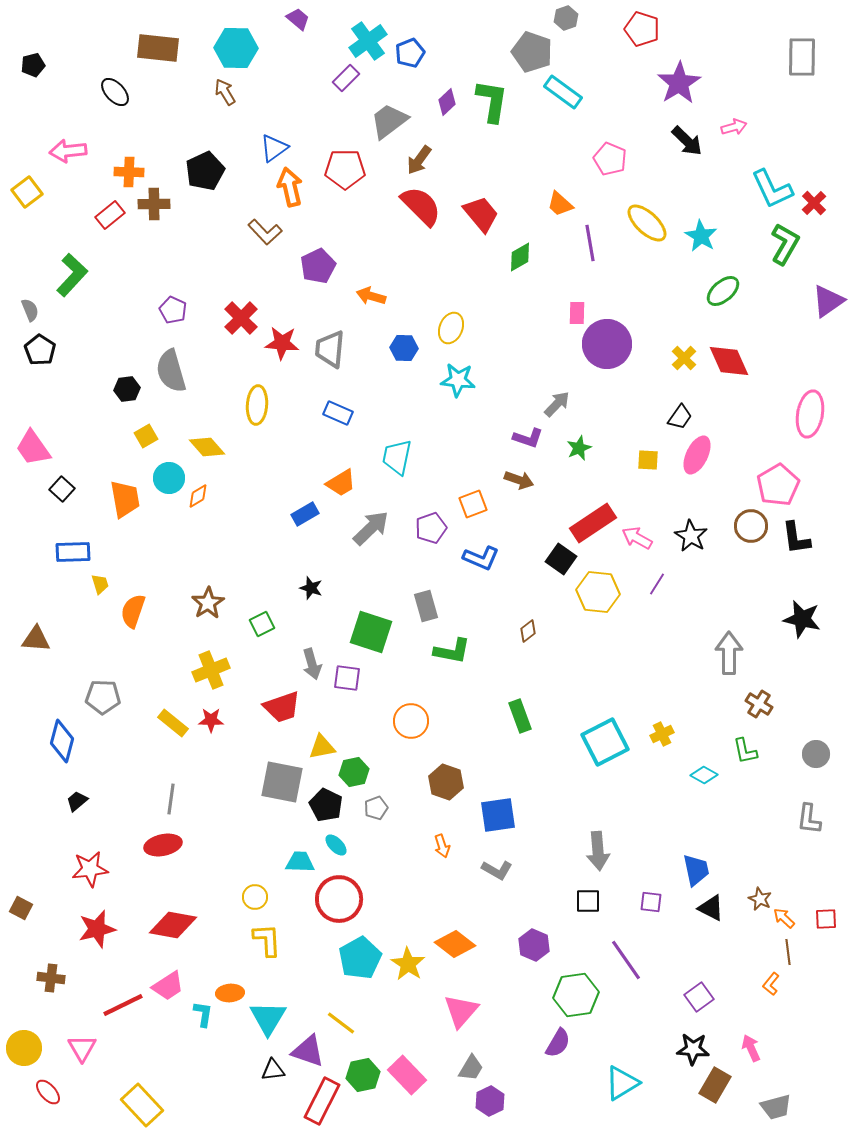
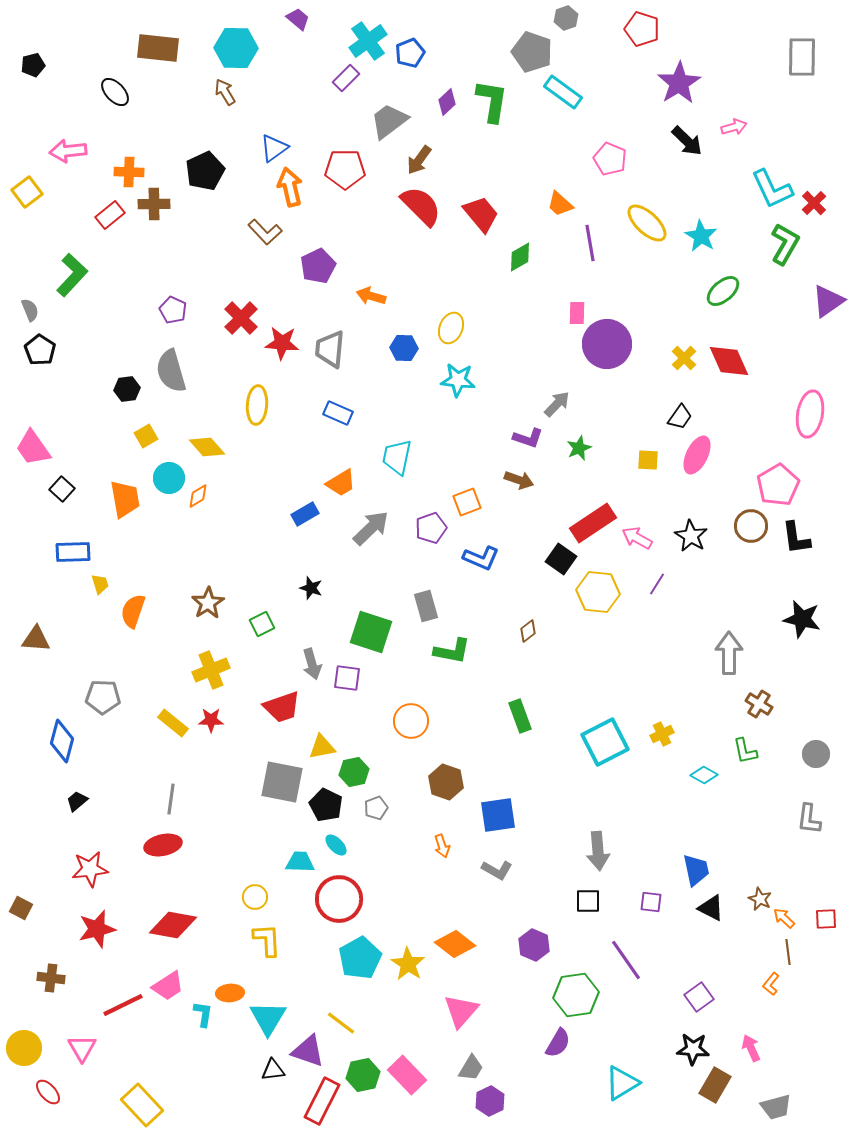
orange square at (473, 504): moved 6 px left, 2 px up
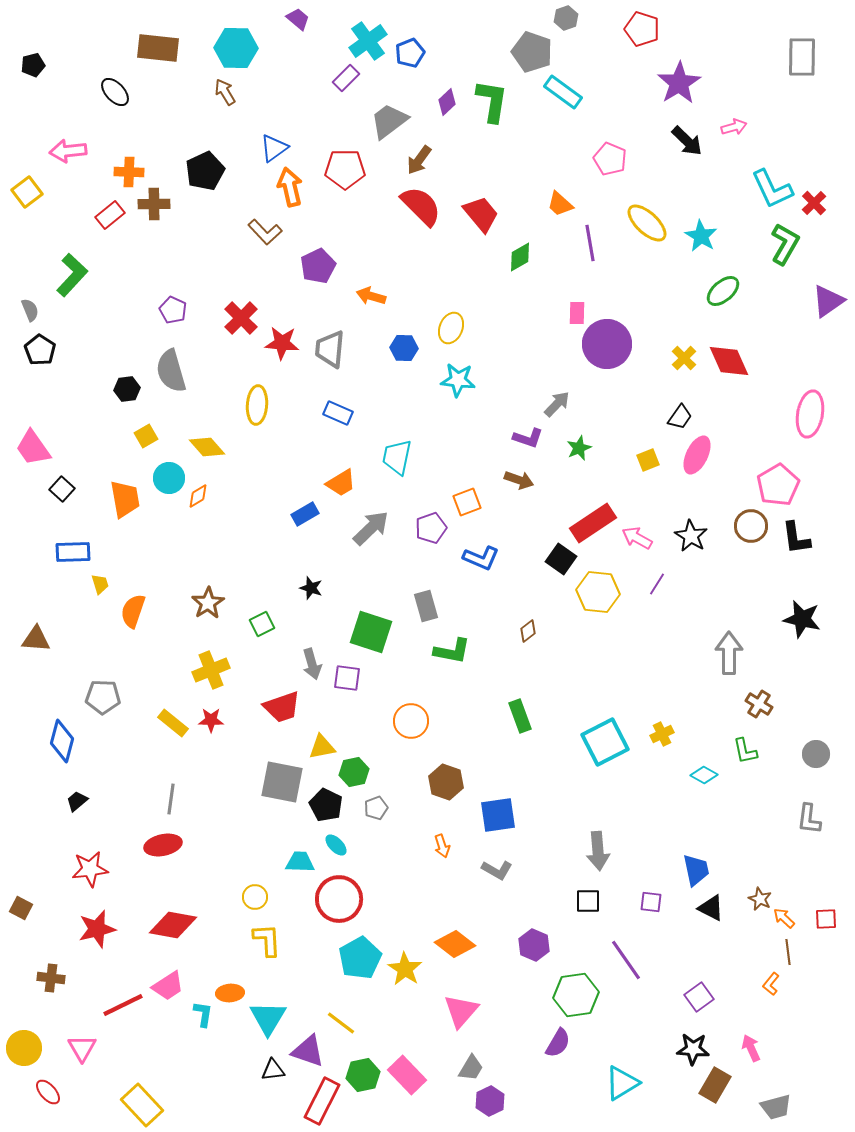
yellow square at (648, 460): rotated 25 degrees counterclockwise
yellow star at (408, 964): moved 3 px left, 5 px down
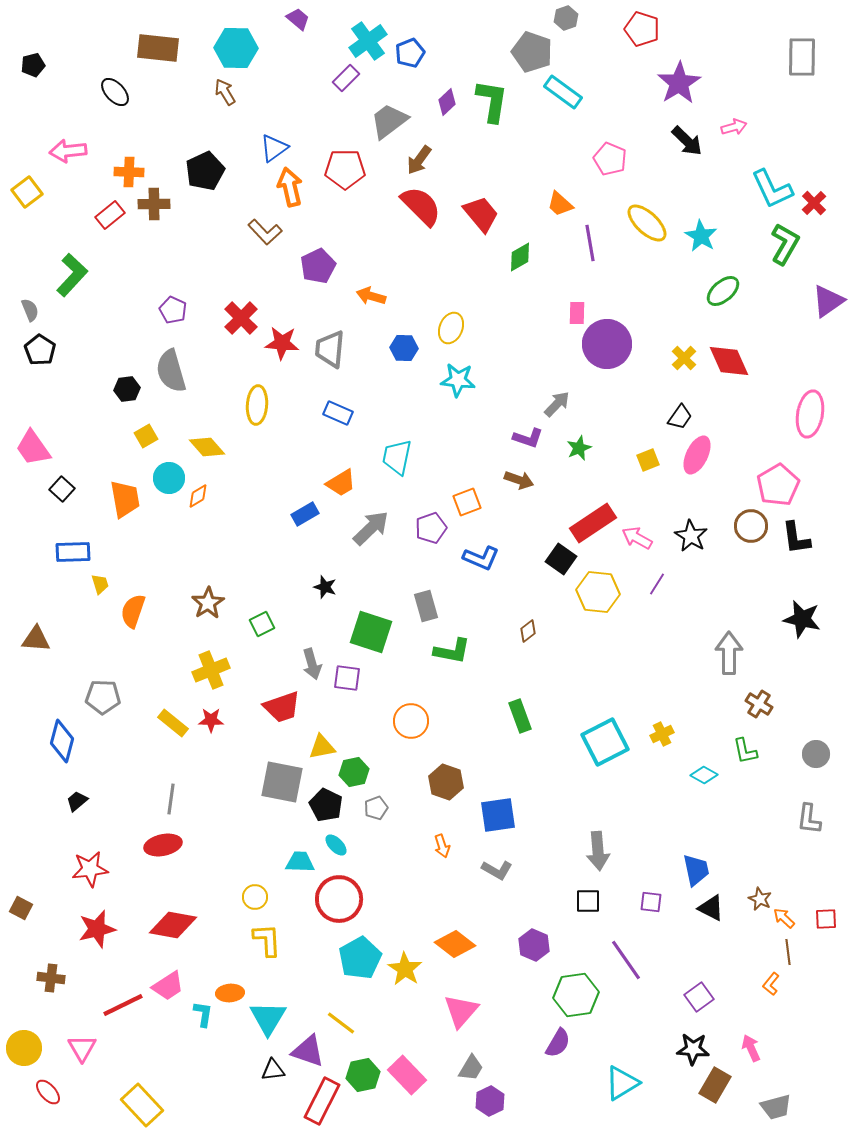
black star at (311, 588): moved 14 px right, 1 px up
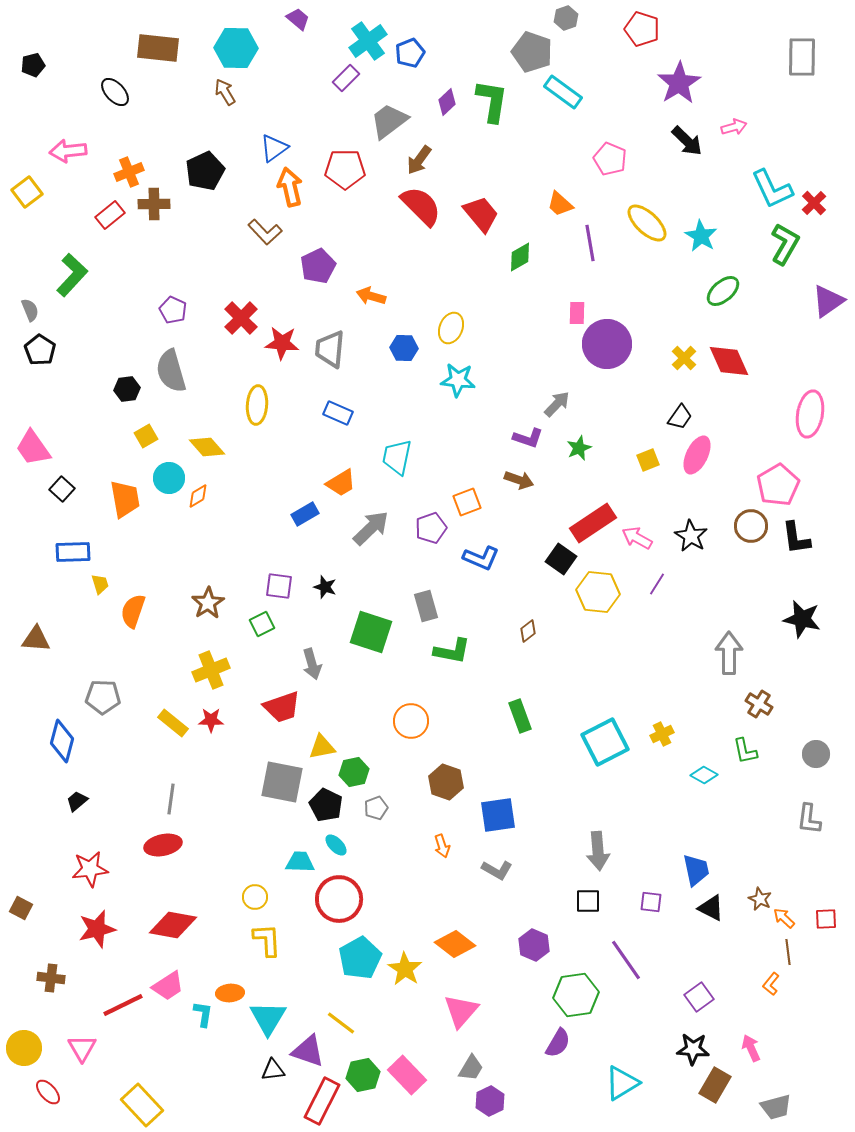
orange cross at (129, 172): rotated 24 degrees counterclockwise
purple square at (347, 678): moved 68 px left, 92 px up
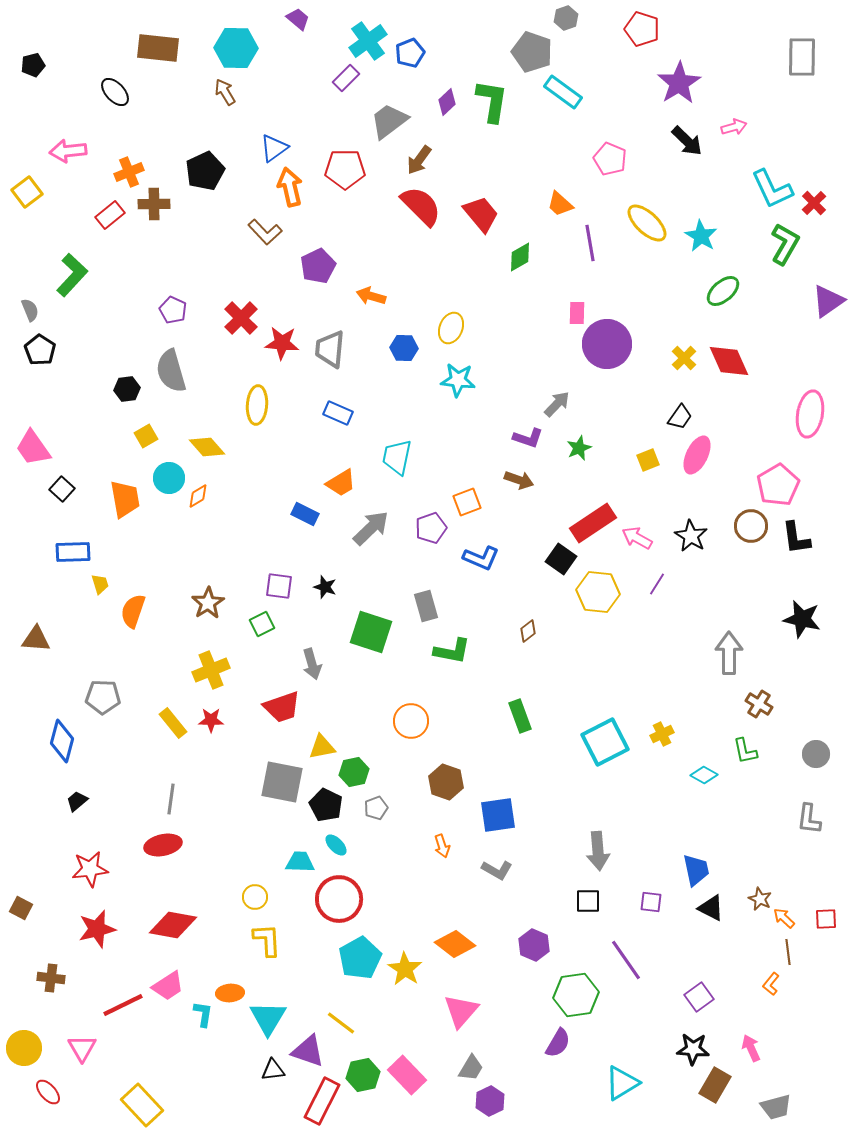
blue rectangle at (305, 514): rotated 56 degrees clockwise
yellow rectangle at (173, 723): rotated 12 degrees clockwise
